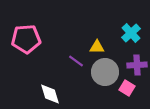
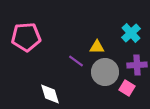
pink pentagon: moved 2 px up
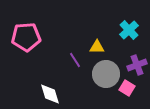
cyan cross: moved 2 px left, 3 px up
purple line: moved 1 px left, 1 px up; rotated 21 degrees clockwise
purple cross: rotated 18 degrees counterclockwise
gray circle: moved 1 px right, 2 px down
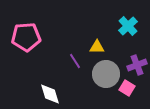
cyan cross: moved 1 px left, 4 px up
purple line: moved 1 px down
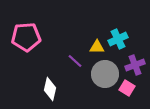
cyan cross: moved 10 px left, 13 px down; rotated 18 degrees clockwise
purple line: rotated 14 degrees counterclockwise
purple cross: moved 2 px left
gray circle: moved 1 px left
white diamond: moved 5 px up; rotated 30 degrees clockwise
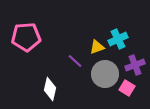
yellow triangle: rotated 21 degrees counterclockwise
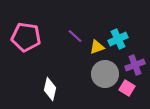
pink pentagon: rotated 12 degrees clockwise
purple line: moved 25 px up
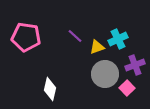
pink square: rotated 14 degrees clockwise
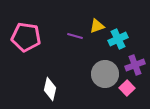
purple line: rotated 28 degrees counterclockwise
yellow triangle: moved 21 px up
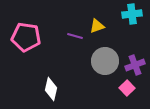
cyan cross: moved 14 px right, 25 px up; rotated 18 degrees clockwise
gray circle: moved 13 px up
white diamond: moved 1 px right
